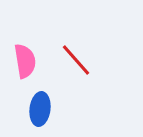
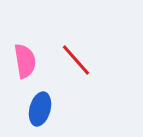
blue ellipse: rotated 8 degrees clockwise
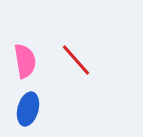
blue ellipse: moved 12 px left
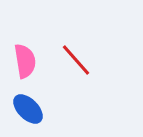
blue ellipse: rotated 60 degrees counterclockwise
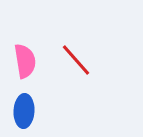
blue ellipse: moved 4 px left, 2 px down; rotated 48 degrees clockwise
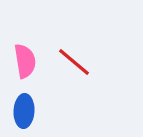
red line: moved 2 px left, 2 px down; rotated 9 degrees counterclockwise
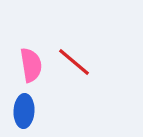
pink semicircle: moved 6 px right, 4 px down
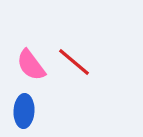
pink semicircle: rotated 152 degrees clockwise
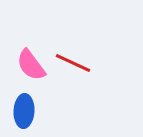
red line: moved 1 px left, 1 px down; rotated 15 degrees counterclockwise
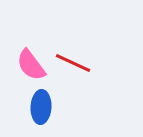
blue ellipse: moved 17 px right, 4 px up
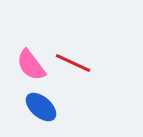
blue ellipse: rotated 52 degrees counterclockwise
